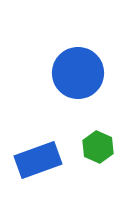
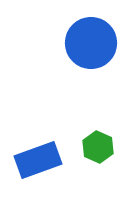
blue circle: moved 13 px right, 30 px up
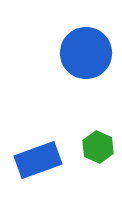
blue circle: moved 5 px left, 10 px down
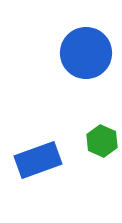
green hexagon: moved 4 px right, 6 px up
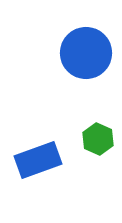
green hexagon: moved 4 px left, 2 px up
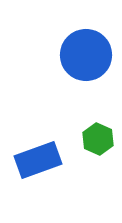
blue circle: moved 2 px down
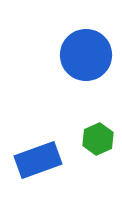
green hexagon: rotated 12 degrees clockwise
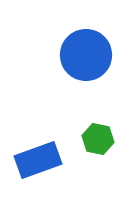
green hexagon: rotated 24 degrees counterclockwise
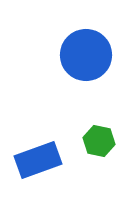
green hexagon: moved 1 px right, 2 px down
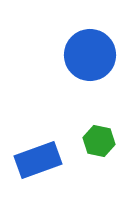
blue circle: moved 4 px right
